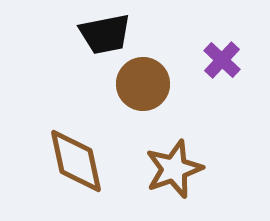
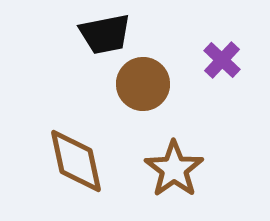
brown star: rotated 16 degrees counterclockwise
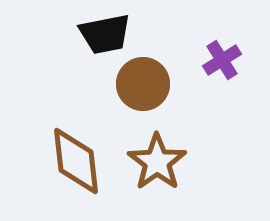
purple cross: rotated 15 degrees clockwise
brown diamond: rotated 6 degrees clockwise
brown star: moved 17 px left, 7 px up
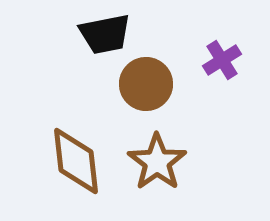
brown circle: moved 3 px right
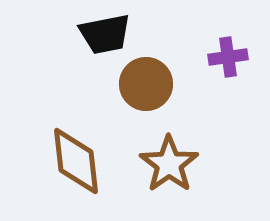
purple cross: moved 6 px right, 3 px up; rotated 24 degrees clockwise
brown star: moved 12 px right, 2 px down
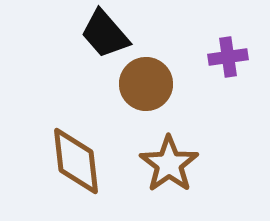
black trapezoid: rotated 60 degrees clockwise
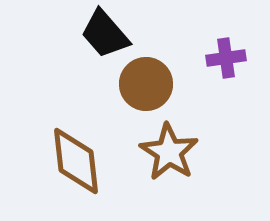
purple cross: moved 2 px left, 1 px down
brown star: moved 12 px up; rotated 4 degrees counterclockwise
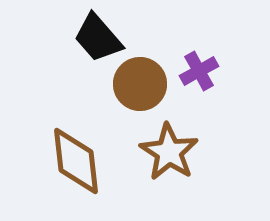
black trapezoid: moved 7 px left, 4 px down
purple cross: moved 27 px left, 13 px down; rotated 21 degrees counterclockwise
brown circle: moved 6 px left
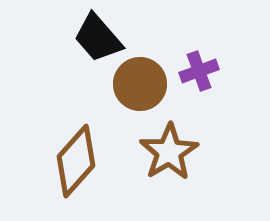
purple cross: rotated 9 degrees clockwise
brown star: rotated 8 degrees clockwise
brown diamond: rotated 48 degrees clockwise
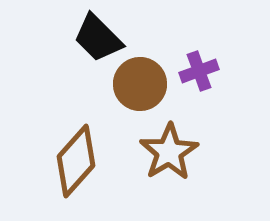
black trapezoid: rotated 4 degrees counterclockwise
